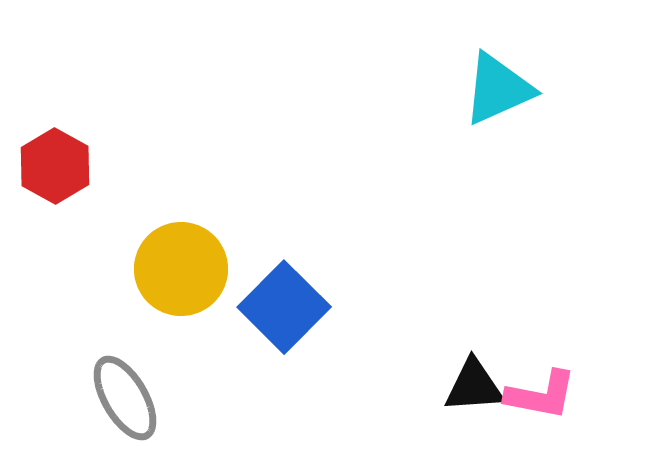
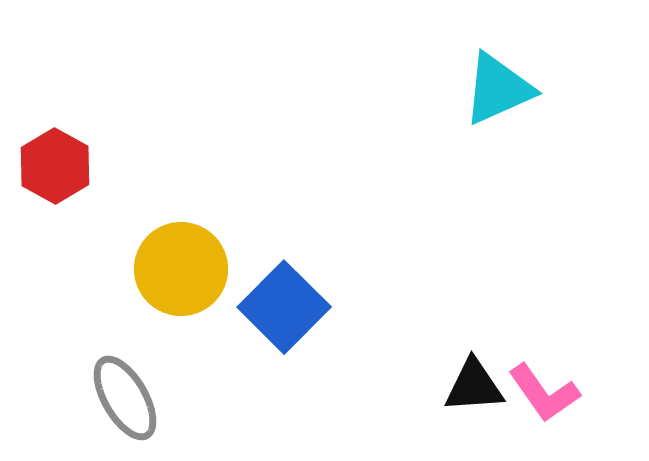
pink L-shape: moved 3 px right, 2 px up; rotated 44 degrees clockwise
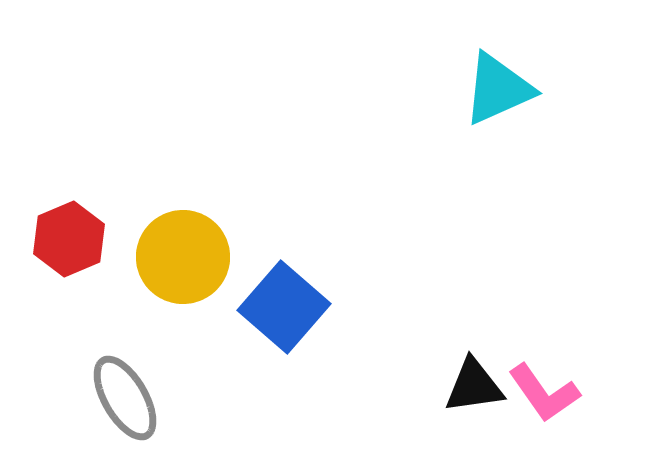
red hexagon: moved 14 px right, 73 px down; rotated 8 degrees clockwise
yellow circle: moved 2 px right, 12 px up
blue square: rotated 4 degrees counterclockwise
black triangle: rotated 4 degrees counterclockwise
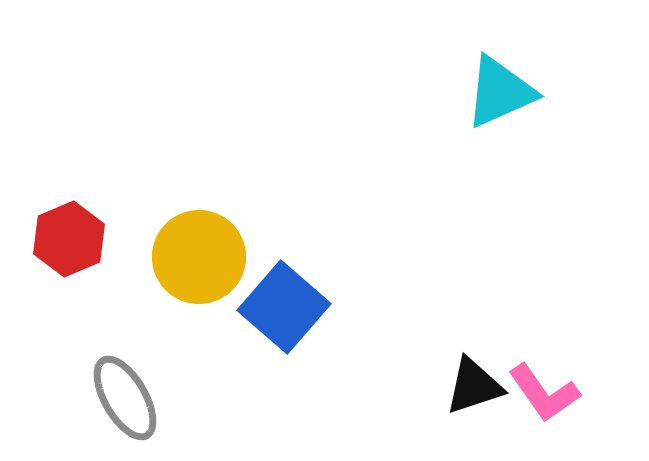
cyan triangle: moved 2 px right, 3 px down
yellow circle: moved 16 px right
black triangle: rotated 10 degrees counterclockwise
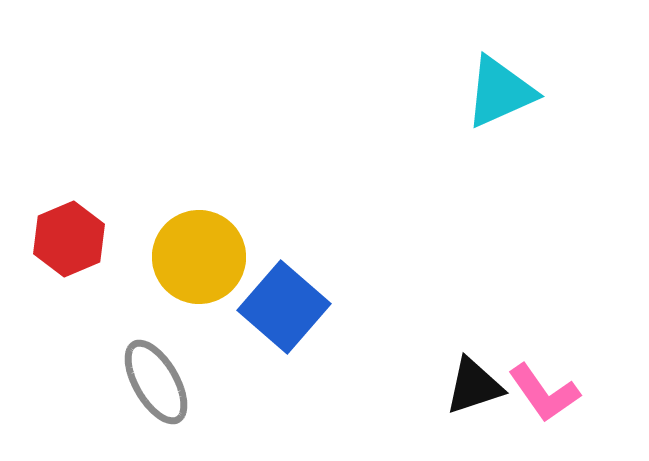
gray ellipse: moved 31 px right, 16 px up
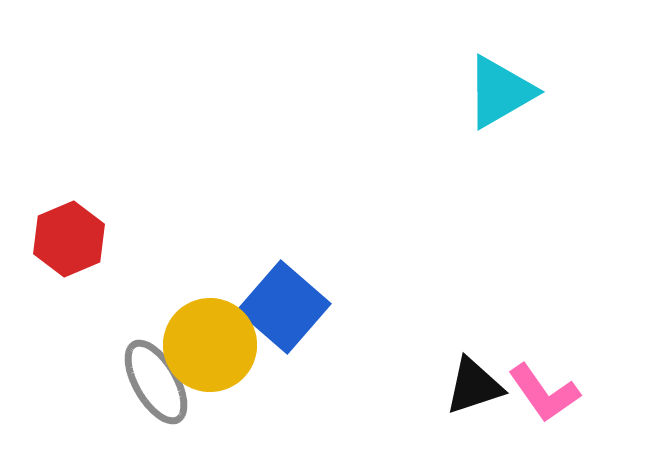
cyan triangle: rotated 6 degrees counterclockwise
yellow circle: moved 11 px right, 88 px down
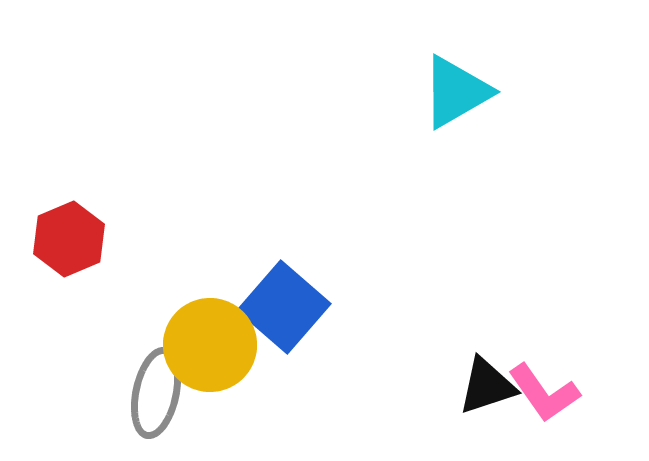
cyan triangle: moved 44 px left
gray ellipse: moved 11 px down; rotated 42 degrees clockwise
black triangle: moved 13 px right
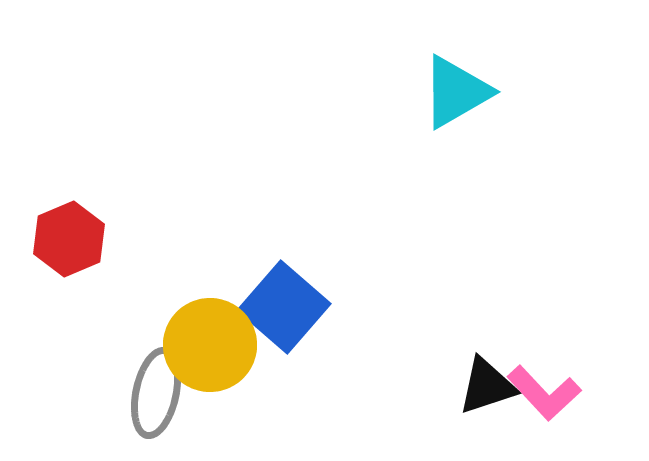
pink L-shape: rotated 8 degrees counterclockwise
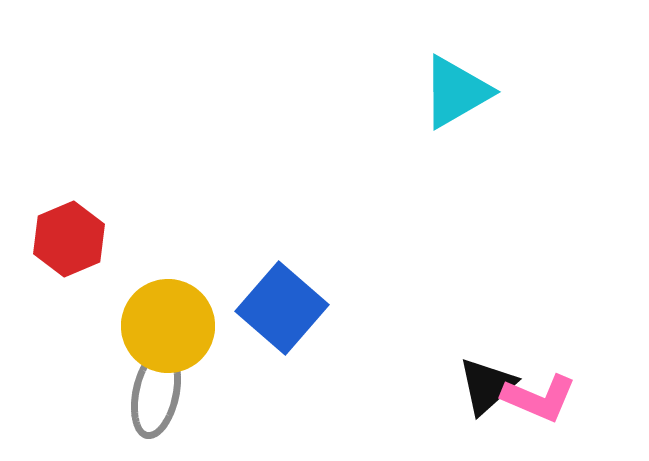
blue square: moved 2 px left, 1 px down
yellow circle: moved 42 px left, 19 px up
black triangle: rotated 24 degrees counterclockwise
pink L-shape: moved 5 px left, 5 px down; rotated 24 degrees counterclockwise
